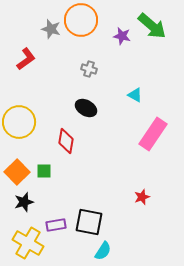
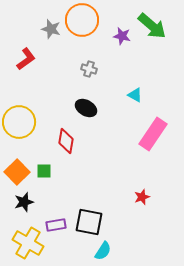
orange circle: moved 1 px right
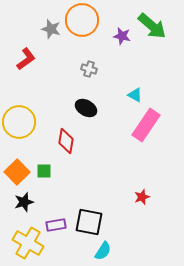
pink rectangle: moved 7 px left, 9 px up
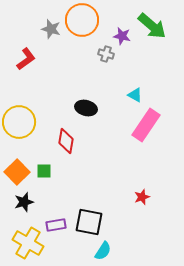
gray cross: moved 17 px right, 15 px up
black ellipse: rotated 15 degrees counterclockwise
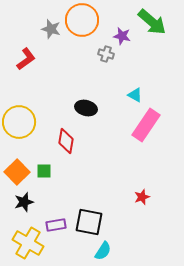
green arrow: moved 4 px up
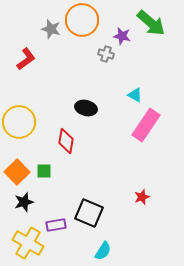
green arrow: moved 1 px left, 1 px down
black square: moved 9 px up; rotated 12 degrees clockwise
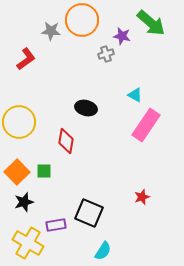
gray star: moved 2 px down; rotated 12 degrees counterclockwise
gray cross: rotated 35 degrees counterclockwise
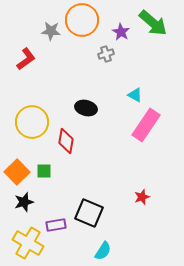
green arrow: moved 2 px right
purple star: moved 1 px left, 4 px up; rotated 18 degrees clockwise
yellow circle: moved 13 px right
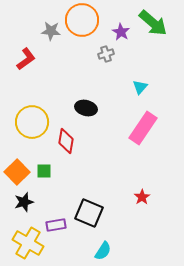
cyan triangle: moved 5 px right, 8 px up; rotated 42 degrees clockwise
pink rectangle: moved 3 px left, 3 px down
red star: rotated 14 degrees counterclockwise
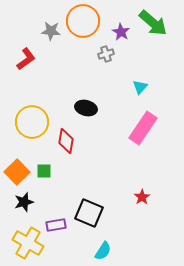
orange circle: moved 1 px right, 1 px down
